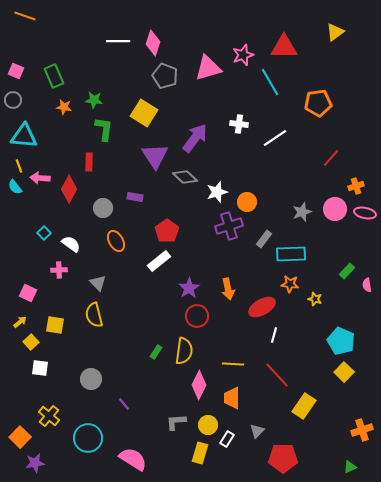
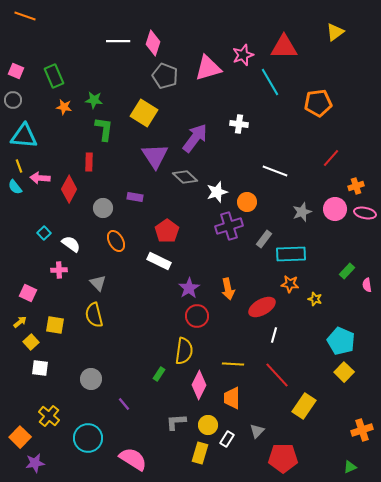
white line at (275, 138): moved 33 px down; rotated 55 degrees clockwise
white rectangle at (159, 261): rotated 65 degrees clockwise
green rectangle at (156, 352): moved 3 px right, 22 px down
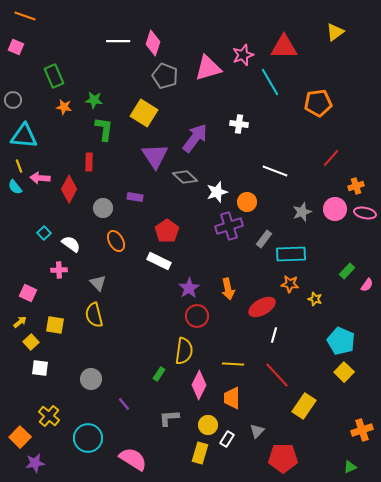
pink square at (16, 71): moved 24 px up
pink semicircle at (367, 285): rotated 136 degrees counterclockwise
gray L-shape at (176, 422): moved 7 px left, 4 px up
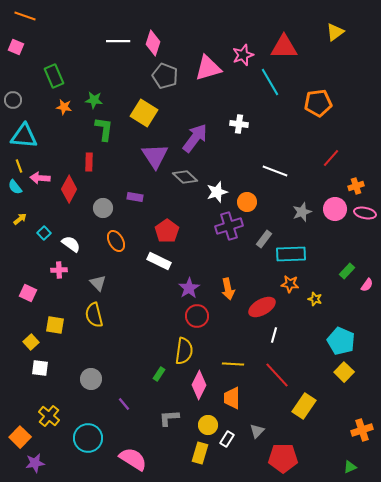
yellow arrow at (20, 322): moved 103 px up
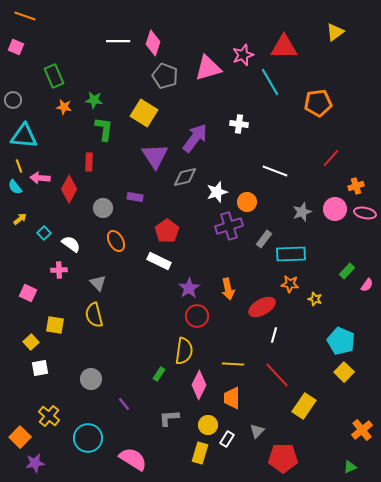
gray diamond at (185, 177): rotated 55 degrees counterclockwise
white square at (40, 368): rotated 18 degrees counterclockwise
orange cross at (362, 430): rotated 20 degrees counterclockwise
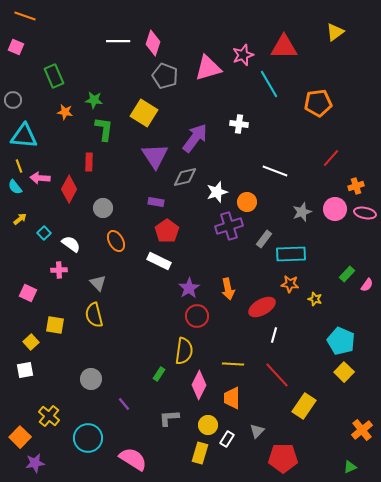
cyan line at (270, 82): moved 1 px left, 2 px down
orange star at (64, 107): moved 1 px right, 5 px down
purple rectangle at (135, 197): moved 21 px right, 5 px down
green rectangle at (347, 271): moved 3 px down
white square at (40, 368): moved 15 px left, 2 px down
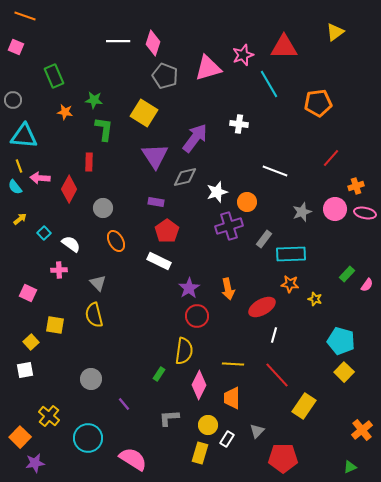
cyan pentagon at (341, 341): rotated 8 degrees counterclockwise
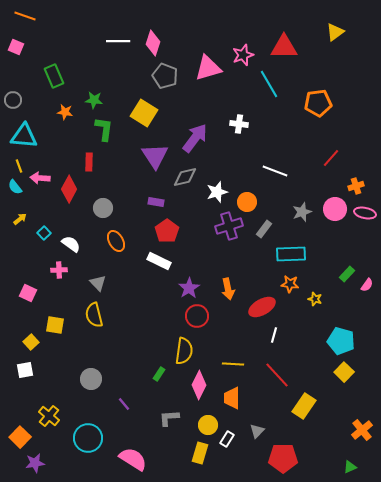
gray rectangle at (264, 239): moved 10 px up
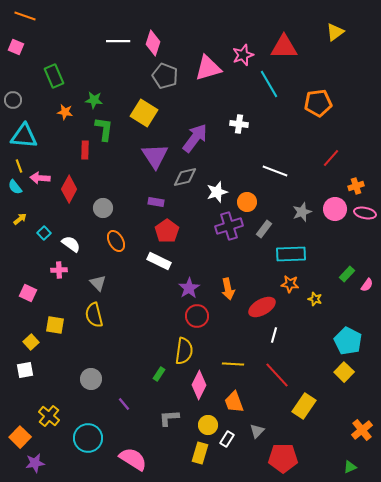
red rectangle at (89, 162): moved 4 px left, 12 px up
cyan pentagon at (341, 341): moved 7 px right; rotated 12 degrees clockwise
orange trapezoid at (232, 398): moved 2 px right, 4 px down; rotated 20 degrees counterclockwise
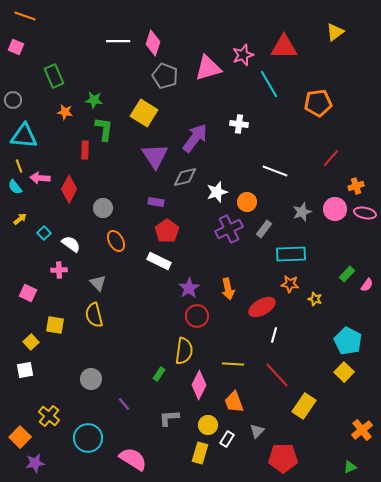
purple cross at (229, 226): moved 3 px down; rotated 8 degrees counterclockwise
